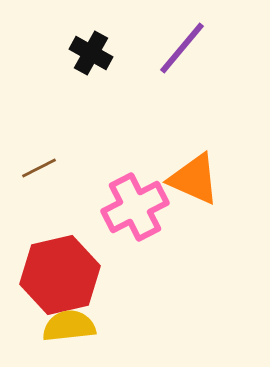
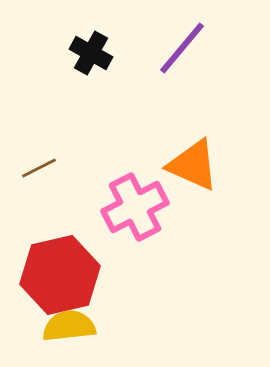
orange triangle: moved 1 px left, 14 px up
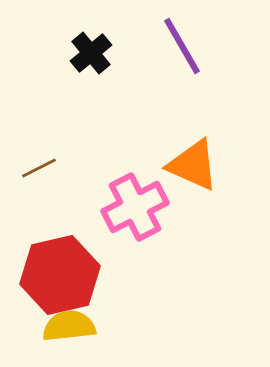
purple line: moved 2 px up; rotated 70 degrees counterclockwise
black cross: rotated 21 degrees clockwise
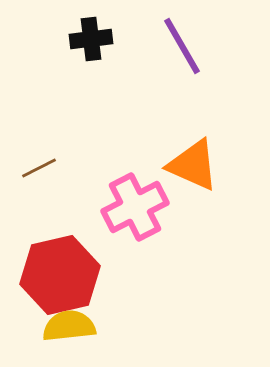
black cross: moved 14 px up; rotated 33 degrees clockwise
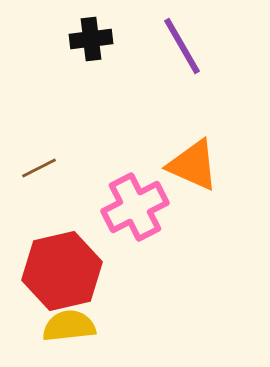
red hexagon: moved 2 px right, 4 px up
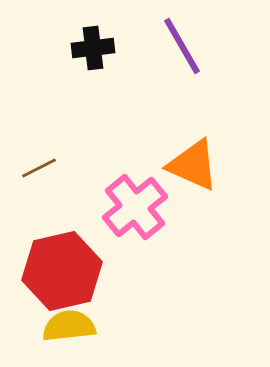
black cross: moved 2 px right, 9 px down
pink cross: rotated 12 degrees counterclockwise
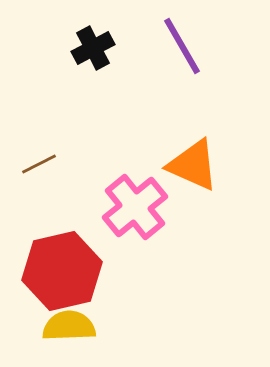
black cross: rotated 21 degrees counterclockwise
brown line: moved 4 px up
yellow semicircle: rotated 4 degrees clockwise
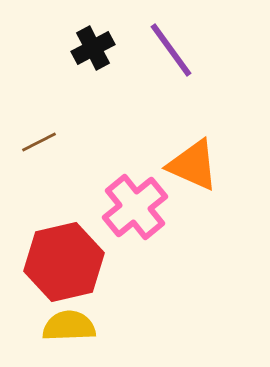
purple line: moved 11 px left, 4 px down; rotated 6 degrees counterclockwise
brown line: moved 22 px up
red hexagon: moved 2 px right, 9 px up
